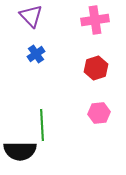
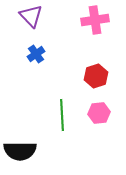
red hexagon: moved 8 px down
green line: moved 20 px right, 10 px up
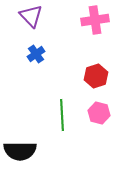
pink hexagon: rotated 20 degrees clockwise
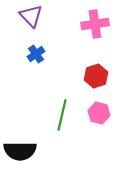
pink cross: moved 4 px down
green line: rotated 16 degrees clockwise
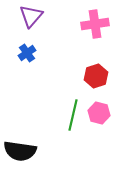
purple triangle: rotated 25 degrees clockwise
blue cross: moved 9 px left, 1 px up
green line: moved 11 px right
black semicircle: rotated 8 degrees clockwise
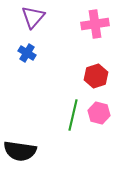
purple triangle: moved 2 px right, 1 px down
blue cross: rotated 24 degrees counterclockwise
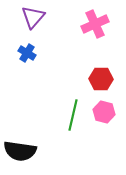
pink cross: rotated 16 degrees counterclockwise
red hexagon: moved 5 px right, 3 px down; rotated 20 degrees clockwise
pink hexagon: moved 5 px right, 1 px up
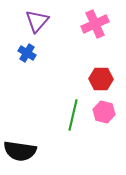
purple triangle: moved 4 px right, 4 px down
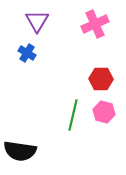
purple triangle: rotated 10 degrees counterclockwise
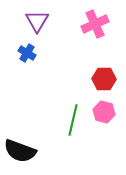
red hexagon: moved 3 px right
green line: moved 5 px down
black semicircle: rotated 12 degrees clockwise
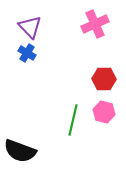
purple triangle: moved 7 px left, 6 px down; rotated 15 degrees counterclockwise
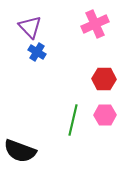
blue cross: moved 10 px right, 1 px up
pink hexagon: moved 1 px right, 3 px down; rotated 15 degrees counterclockwise
